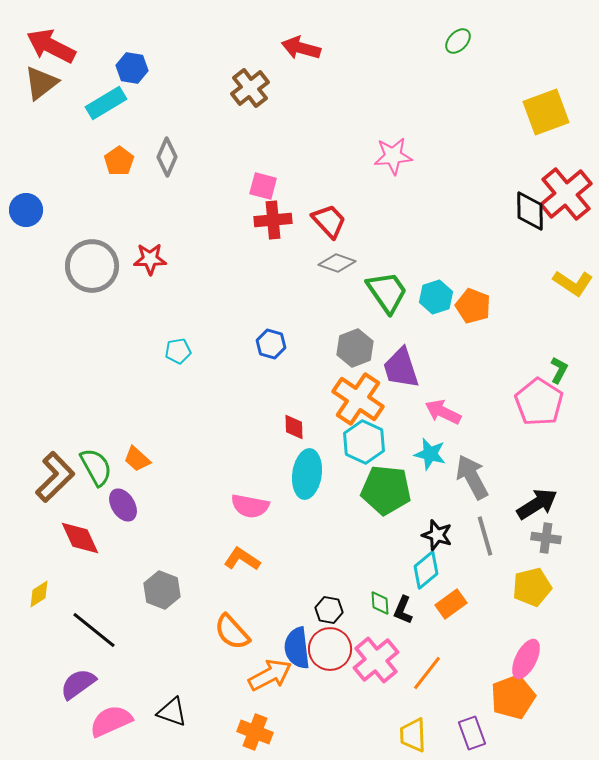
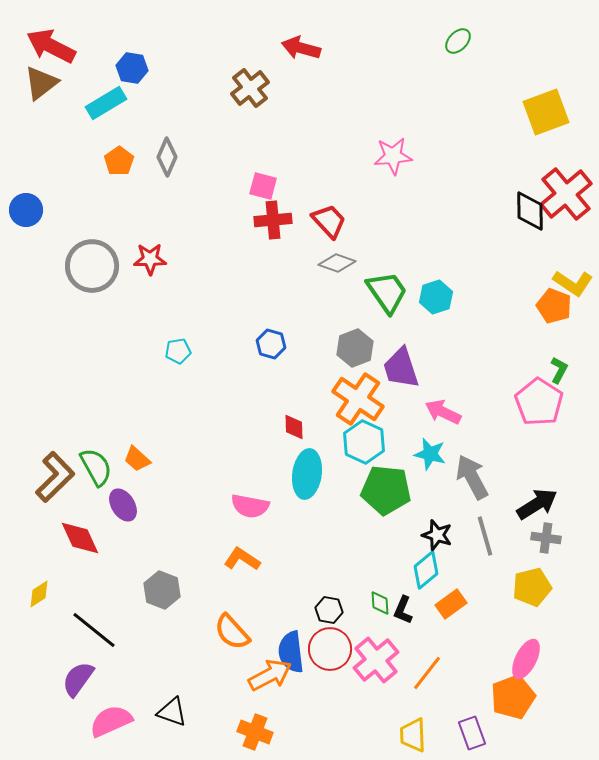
orange pentagon at (473, 306): moved 81 px right
blue semicircle at (297, 648): moved 6 px left, 4 px down
purple semicircle at (78, 684): moved 5 px up; rotated 18 degrees counterclockwise
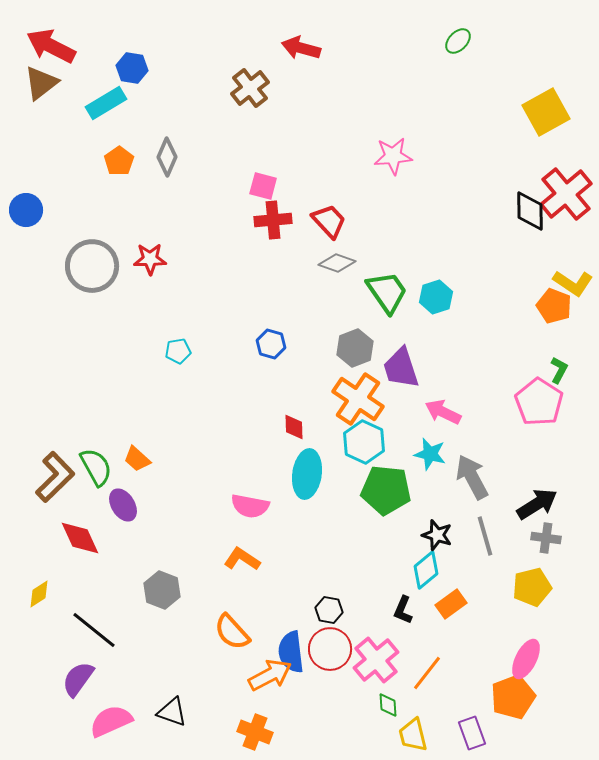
yellow square at (546, 112): rotated 9 degrees counterclockwise
green diamond at (380, 603): moved 8 px right, 102 px down
yellow trapezoid at (413, 735): rotated 12 degrees counterclockwise
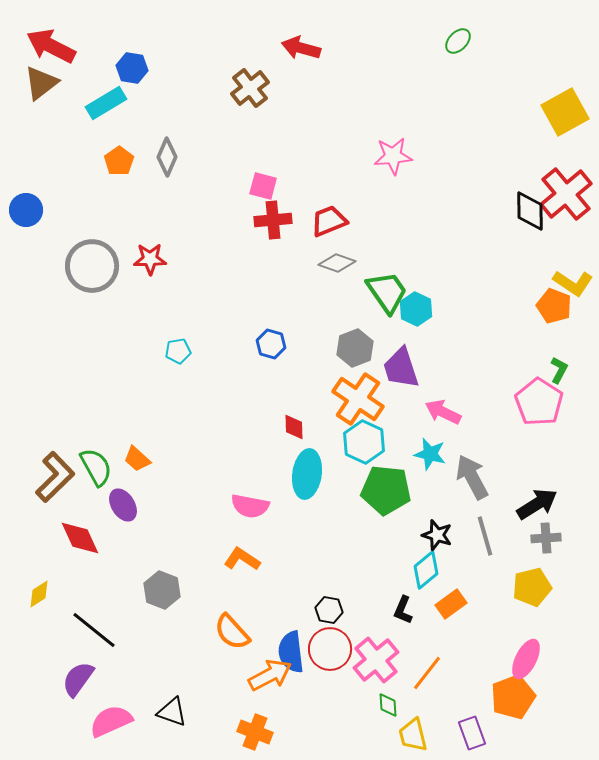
yellow square at (546, 112): moved 19 px right
red trapezoid at (329, 221): rotated 69 degrees counterclockwise
cyan hexagon at (436, 297): moved 20 px left, 12 px down; rotated 16 degrees counterclockwise
gray cross at (546, 538): rotated 12 degrees counterclockwise
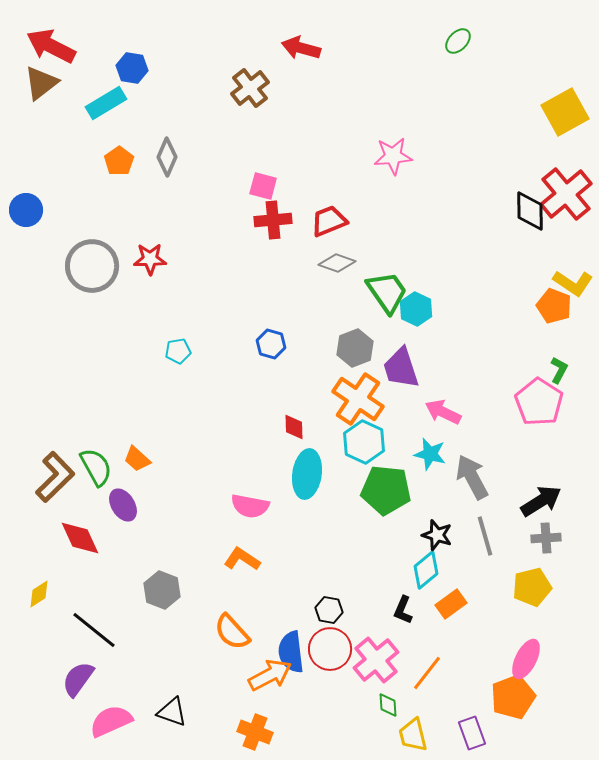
black arrow at (537, 504): moved 4 px right, 3 px up
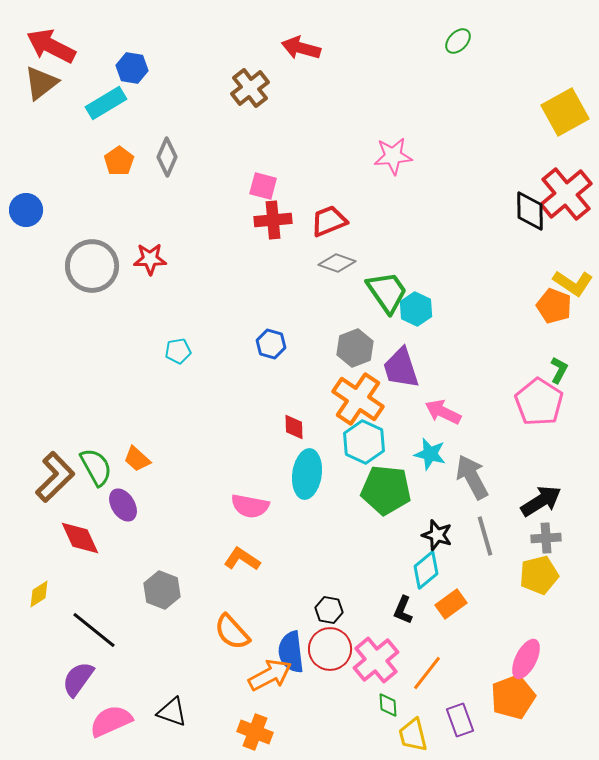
yellow pentagon at (532, 587): moved 7 px right, 12 px up
purple rectangle at (472, 733): moved 12 px left, 13 px up
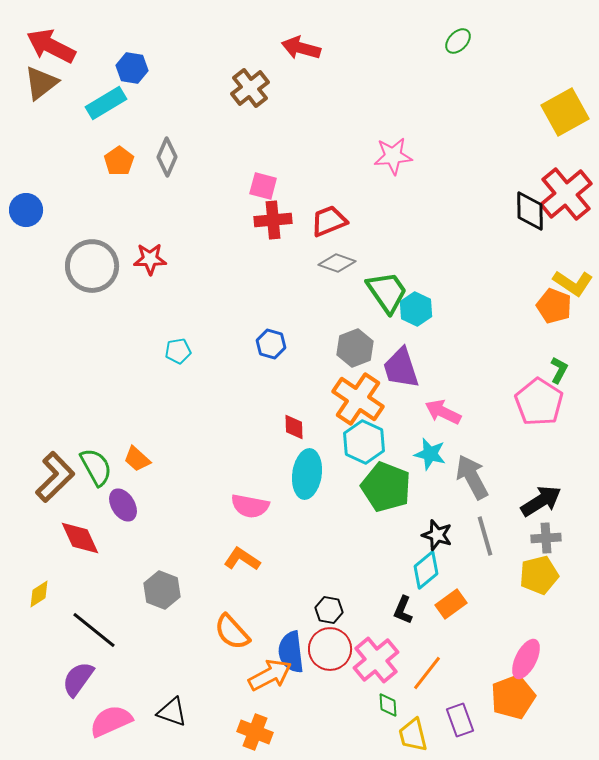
green pentagon at (386, 490): moved 3 px up; rotated 15 degrees clockwise
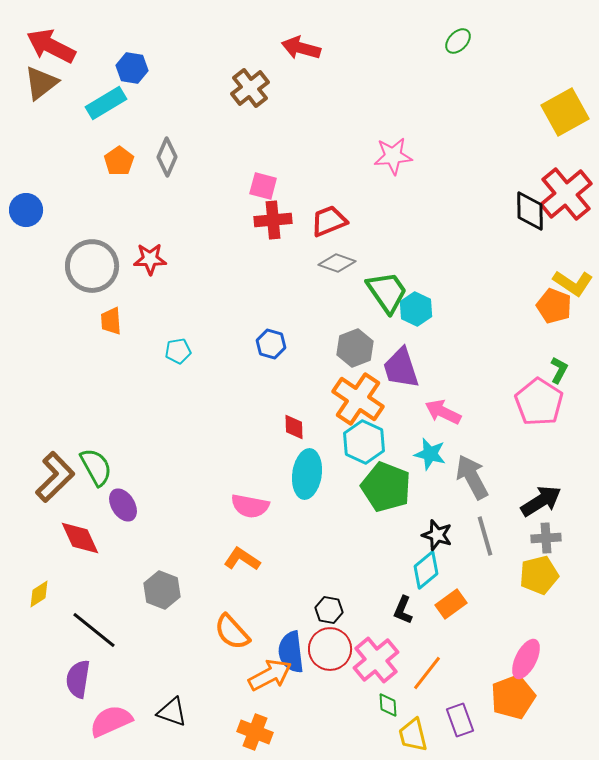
orange trapezoid at (137, 459): moved 26 px left, 138 px up; rotated 44 degrees clockwise
purple semicircle at (78, 679): rotated 27 degrees counterclockwise
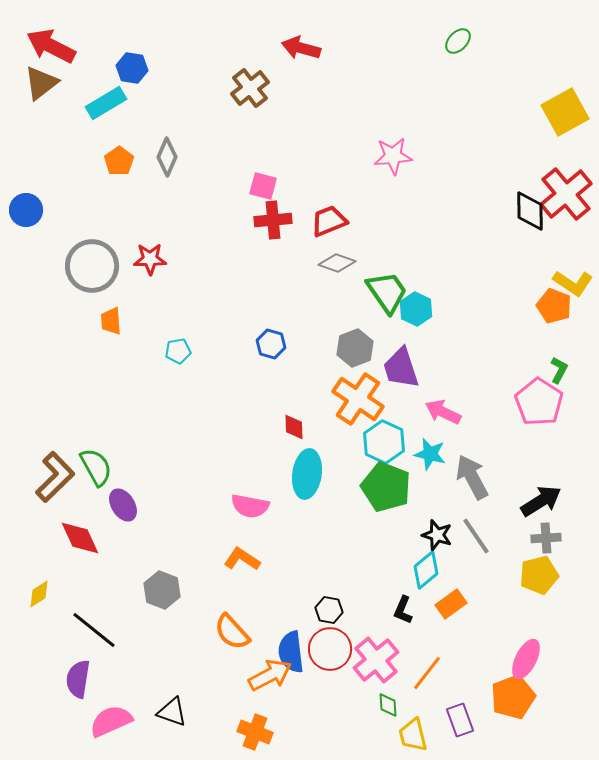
cyan hexagon at (364, 442): moved 20 px right
gray line at (485, 536): moved 9 px left; rotated 18 degrees counterclockwise
